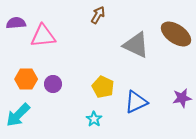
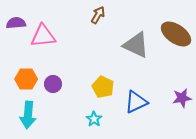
cyan arrow: moved 10 px right; rotated 40 degrees counterclockwise
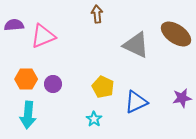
brown arrow: moved 1 px left, 1 px up; rotated 36 degrees counterclockwise
purple semicircle: moved 2 px left, 2 px down
pink triangle: rotated 16 degrees counterclockwise
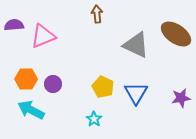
purple star: moved 1 px left
blue triangle: moved 9 px up; rotated 35 degrees counterclockwise
cyan arrow: moved 3 px right, 5 px up; rotated 112 degrees clockwise
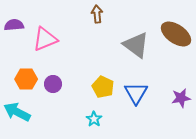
pink triangle: moved 2 px right, 3 px down
gray triangle: rotated 12 degrees clockwise
cyan arrow: moved 14 px left, 2 px down
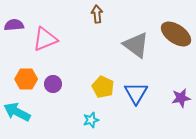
cyan star: moved 3 px left, 1 px down; rotated 21 degrees clockwise
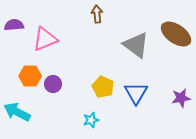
orange hexagon: moved 4 px right, 3 px up
